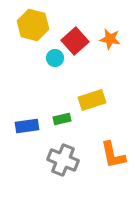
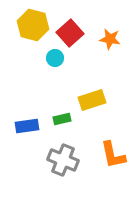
red square: moved 5 px left, 8 px up
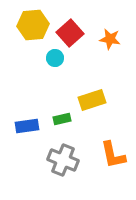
yellow hexagon: rotated 20 degrees counterclockwise
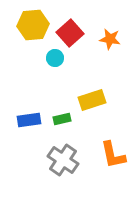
blue rectangle: moved 2 px right, 6 px up
gray cross: rotated 12 degrees clockwise
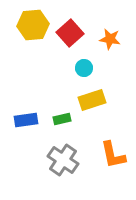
cyan circle: moved 29 px right, 10 px down
blue rectangle: moved 3 px left
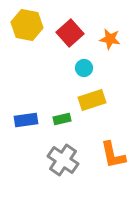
yellow hexagon: moved 6 px left; rotated 16 degrees clockwise
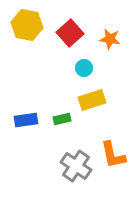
gray cross: moved 13 px right, 6 px down
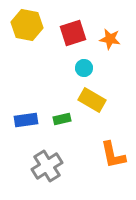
red square: moved 3 px right; rotated 24 degrees clockwise
yellow rectangle: rotated 48 degrees clockwise
gray cross: moved 29 px left; rotated 24 degrees clockwise
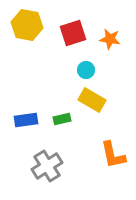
cyan circle: moved 2 px right, 2 px down
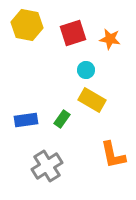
green rectangle: rotated 42 degrees counterclockwise
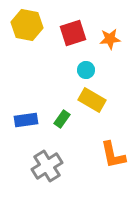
orange star: rotated 15 degrees counterclockwise
